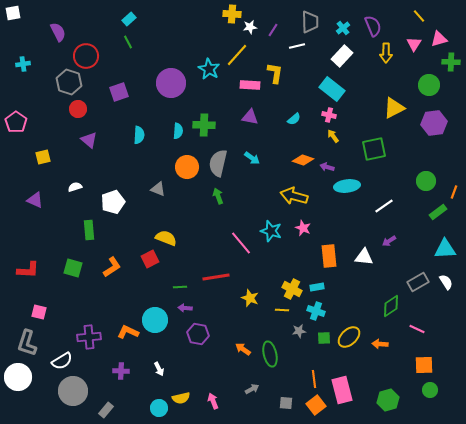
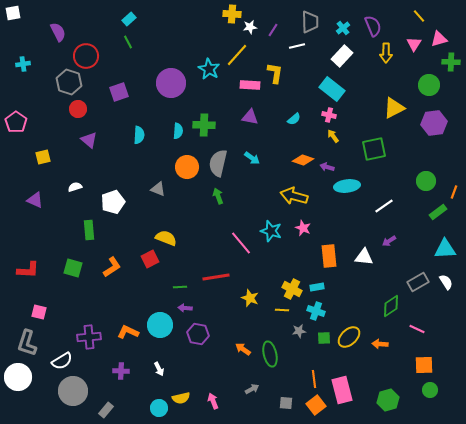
cyan circle at (155, 320): moved 5 px right, 5 px down
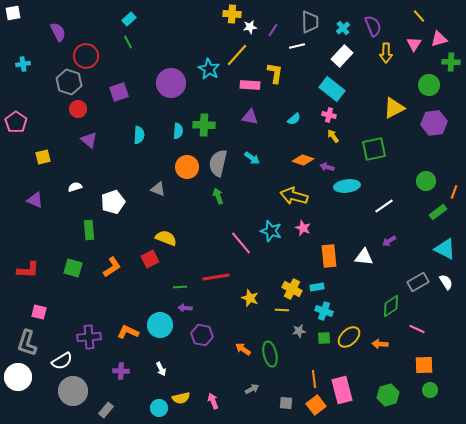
cyan triangle at (445, 249): rotated 30 degrees clockwise
cyan cross at (316, 311): moved 8 px right
purple hexagon at (198, 334): moved 4 px right, 1 px down
white arrow at (159, 369): moved 2 px right
green hexagon at (388, 400): moved 5 px up
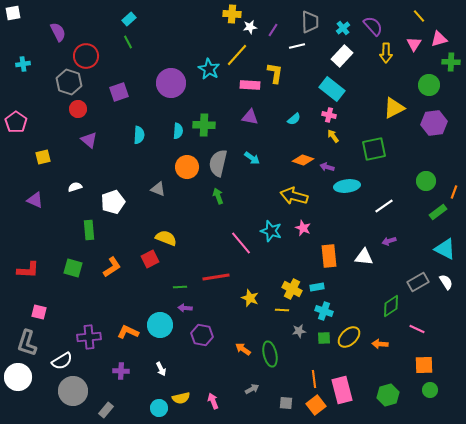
purple semicircle at (373, 26): rotated 20 degrees counterclockwise
purple arrow at (389, 241): rotated 16 degrees clockwise
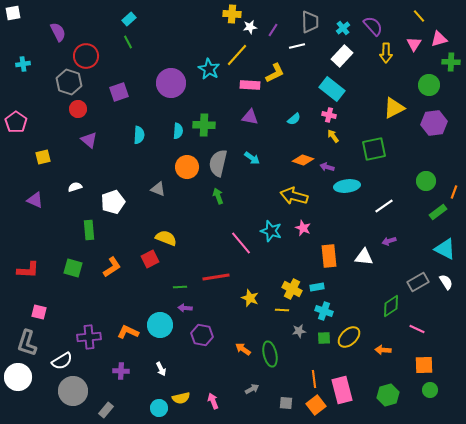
yellow L-shape at (275, 73): rotated 55 degrees clockwise
orange arrow at (380, 344): moved 3 px right, 6 px down
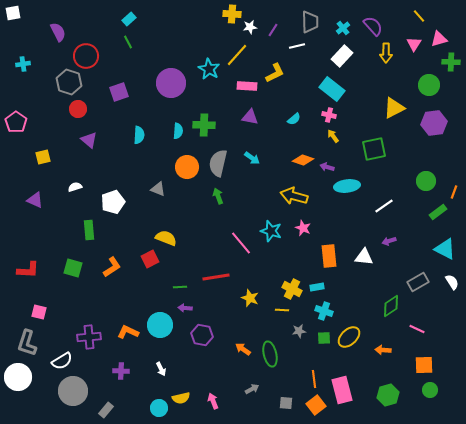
pink rectangle at (250, 85): moved 3 px left, 1 px down
white semicircle at (446, 282): moved 6 px right
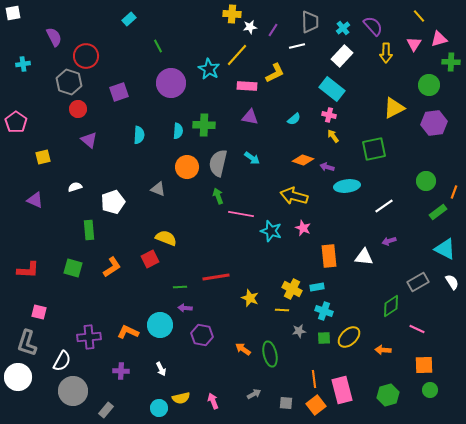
purple semicircle at (58, 32): moved 4 px left, 5 px down
green line at (128, 42): moved 30 px right, 4 px down
pink line at (241, 243): moved 29 px up; rotated 40 degrees counterclockwise
white semicircle at (62, 361): rotated 30 degrees counterclockwise
gray arrow at (252, 389): moved 2 px right, 5 px down
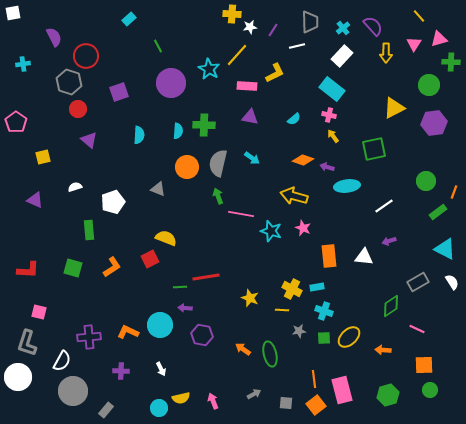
red line at (216, 277): moved 10 px left
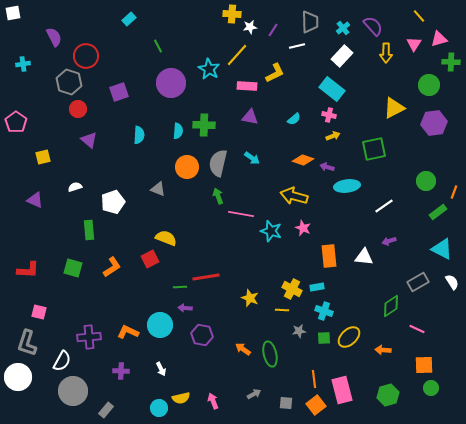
yellow arrow at (333, 136): rotated 104 degrees clockwise
cyan triangle at (445, 249): moved 3 px left
green circle at (430, 390): moved 1 px right, 2 px up
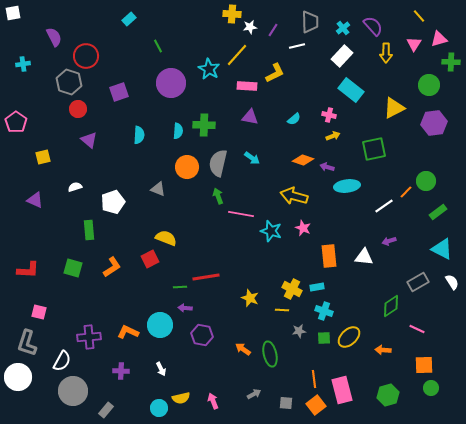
cyan rectangle at (332, 89): moved 19 px right, 1 px down
orange line at (454, 192): moved 48 px left; rotated 24 degrees clockwise
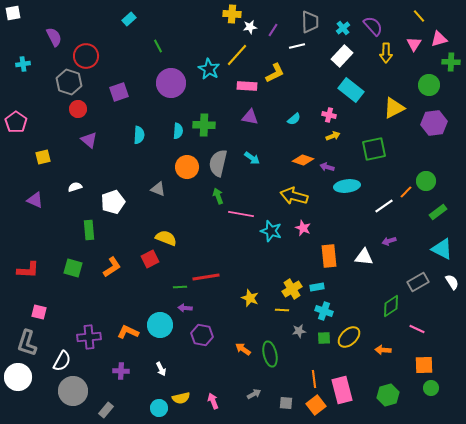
yellow cross at (292, 289): rotated 30 degrees clockwise
